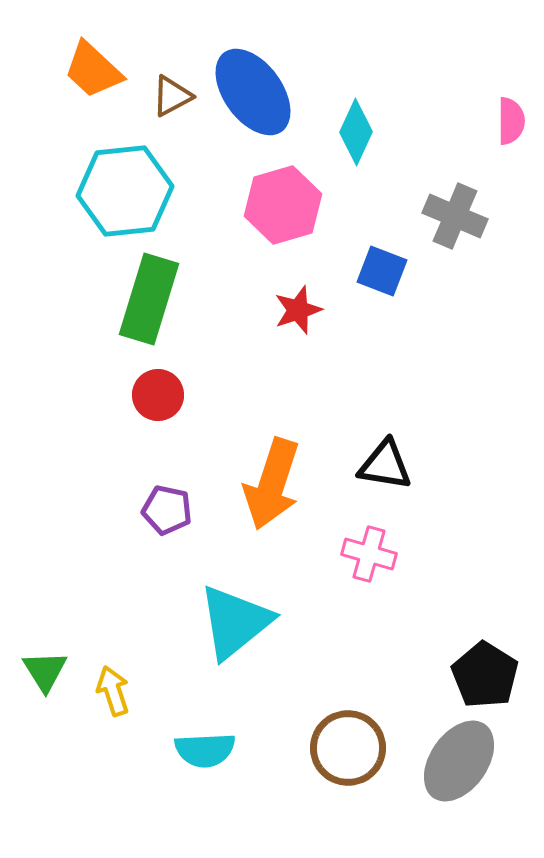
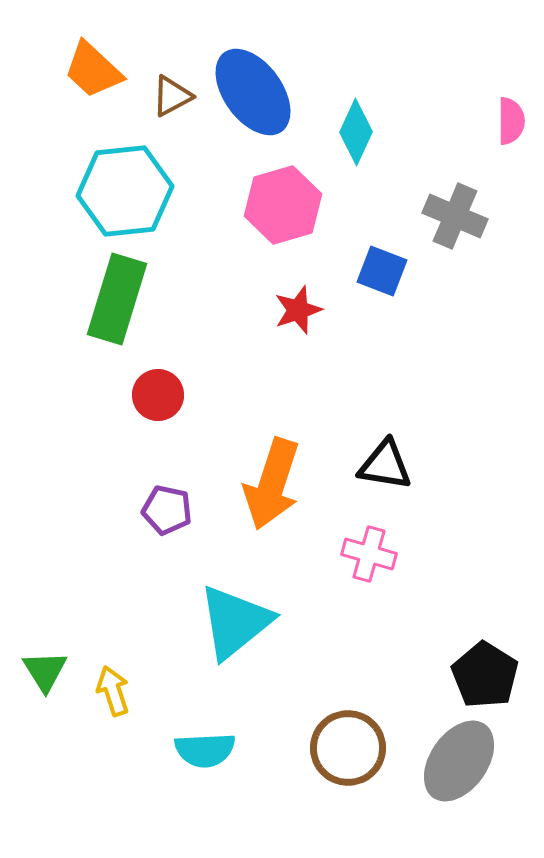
green rectangle: moved 32 px left
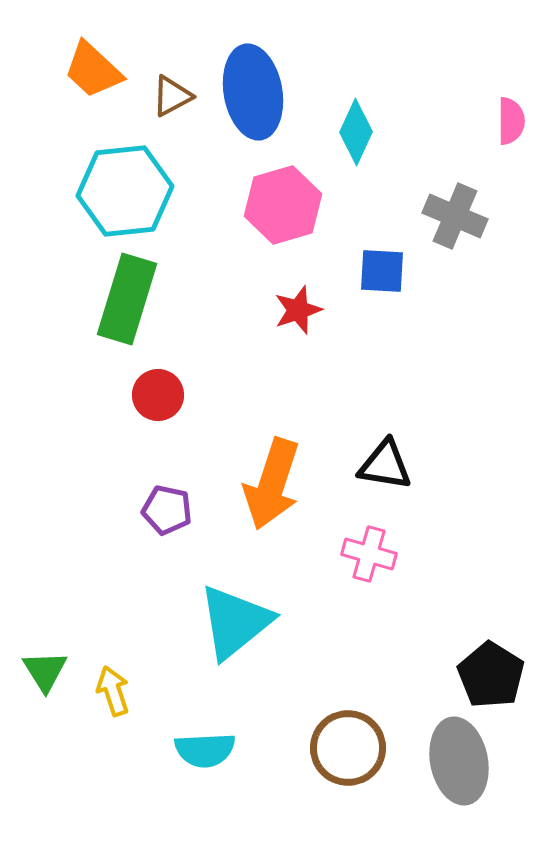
blue ellipse: rotated 26 degrees clockwise
blue square: rotated 18 degrees counterclockwise
green rectangle: moved 10 px right
black pentagon: moved 6 px right
gray ellipse: rotated 46 degrees counterclockwise
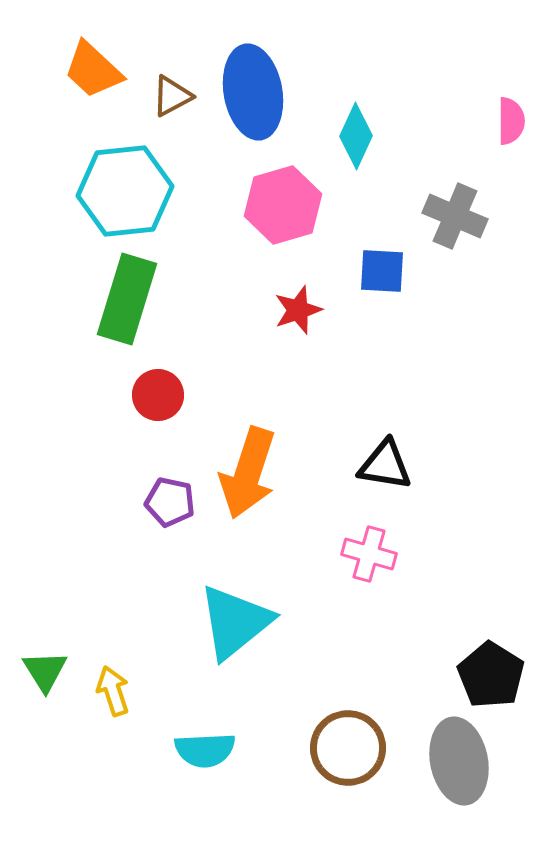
cyan diamond: moved 4 px down
orange arrow: moved 24 px left, 11 px up
purple pentagon: moved 3 px right, 8 px up
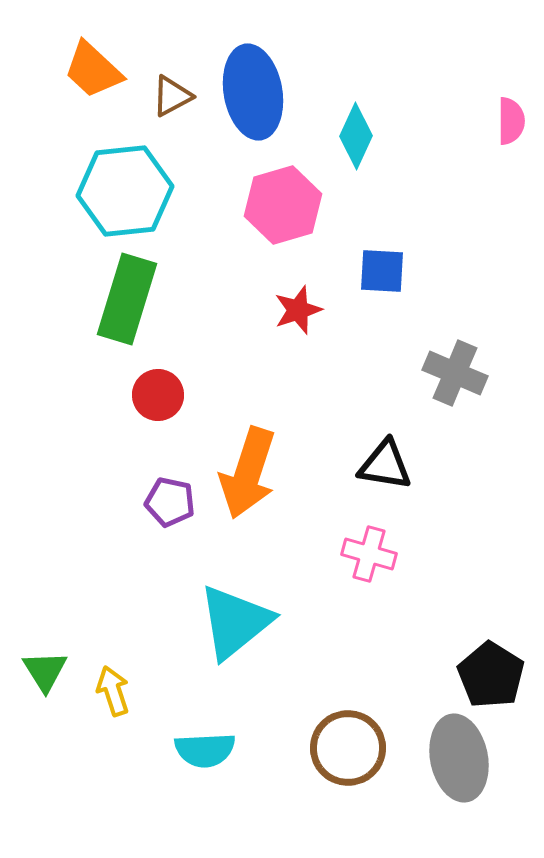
gray cross: moved 157 px down
gray ellipse: moved 3 px up
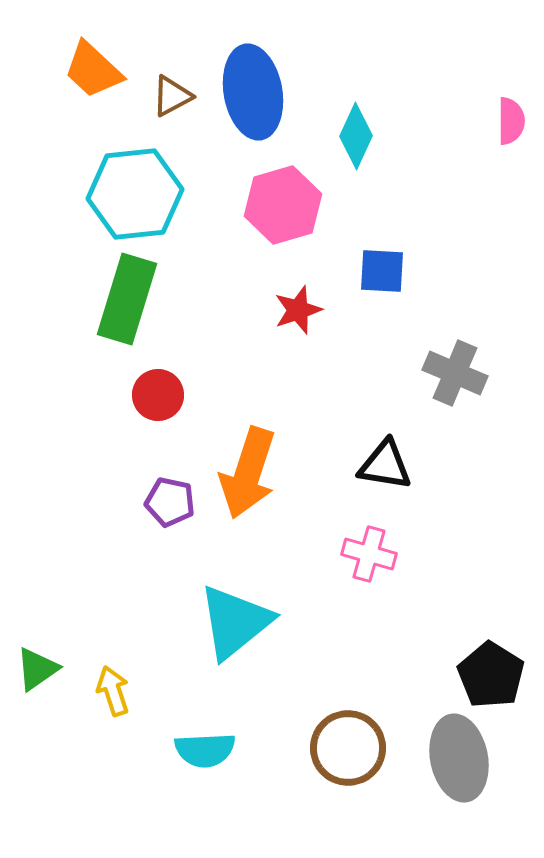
cyan hexagon: moved 10 px right, 3 px down
green triangle: moved 8 px left, 2 px up; rotated 27 degrees clockwise
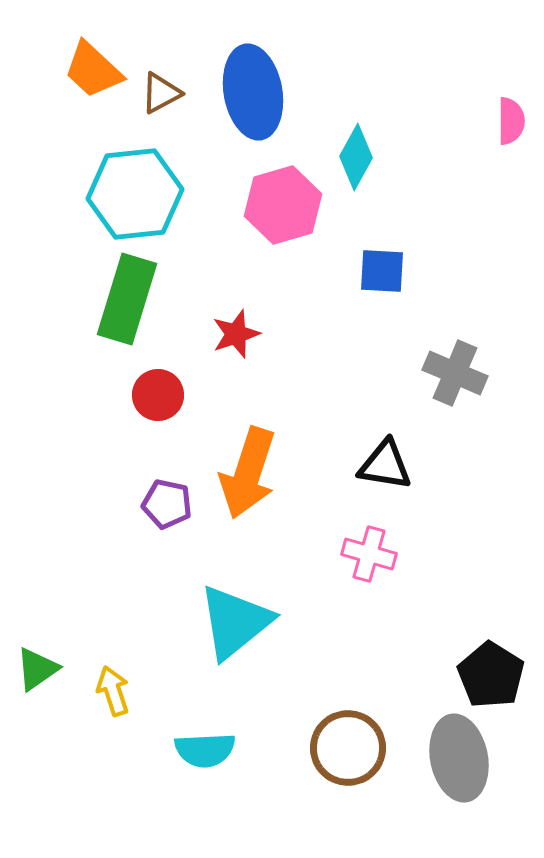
brown triangle: moved 11 px left, 3 px up
cyan diamond: moved 21 px down; rotated 4 degrees clockwise
red star: moved 62 px left, 24 px down
purple pentagon: moved 3 px left, 2 px down
